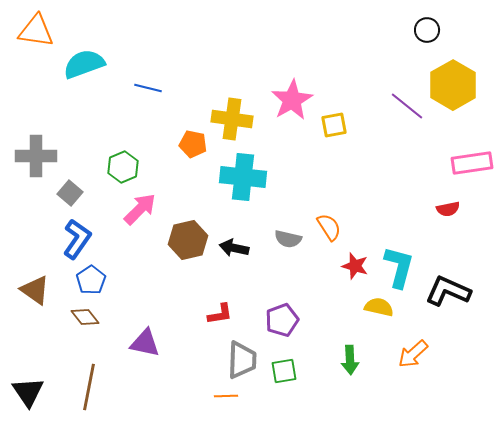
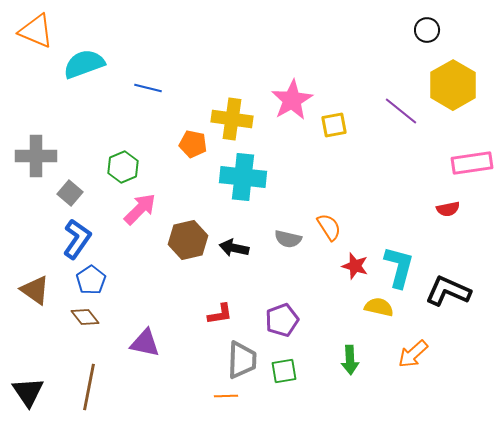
orange triangle: rotated 15 degrees clockwise
purple line: moved 6 px left, 5 px down
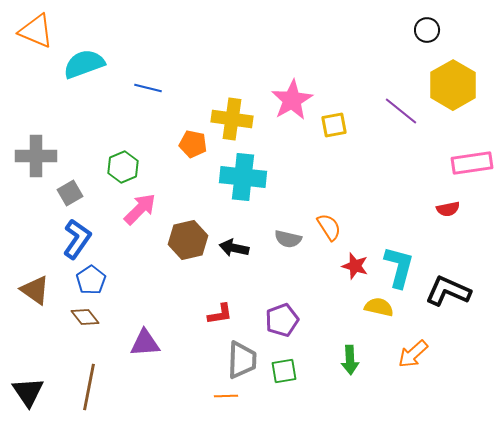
gray square: rotated 20 degrees clockwise
purple triangle: rotated 16 degrees counterclockwise
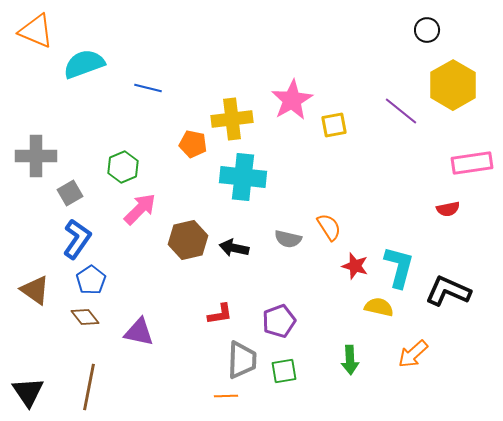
yellow cross: rotated 15 degrees counterclockwise
purple pentagon: moved 3 px left, 1 px down
purple triangle: moved 6 px left, 11 px up; rotated 16 degrees clockwise
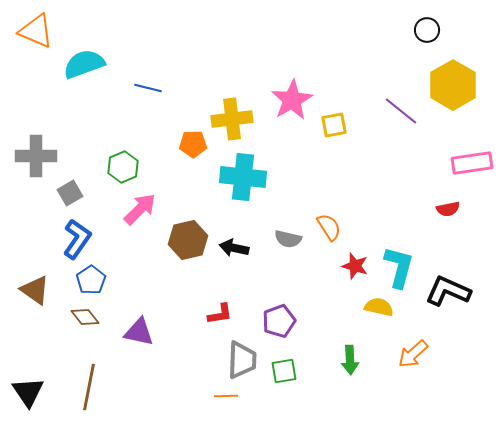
orange pentagon: rotated 12 degrees counterclockwise
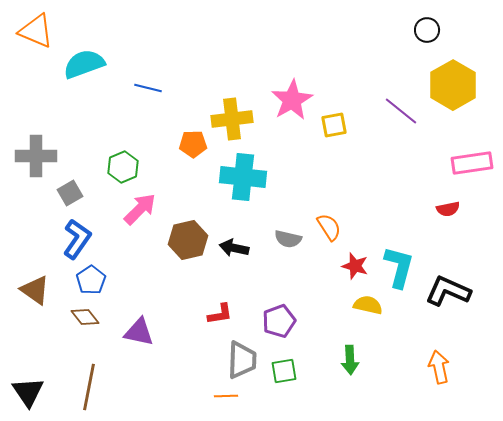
yellow semicircle: moved 11 px left, 2 px up
orange arrow: moved 26 px right, 13 px down; rotated 120 degrees clockwise
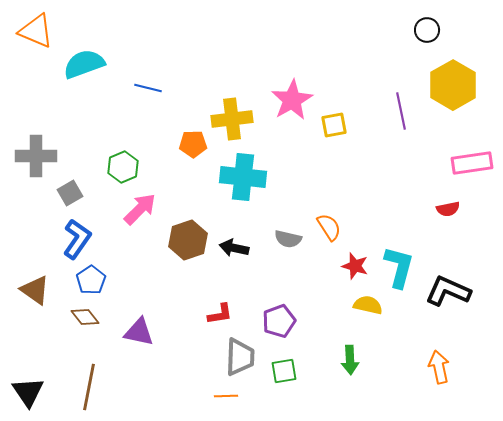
purple line: rotated 39 degrees clockwise
brown hexagon: rotated 6 degrees counterclockwise
gray trapezoid: moved 2 px left, 3 px up
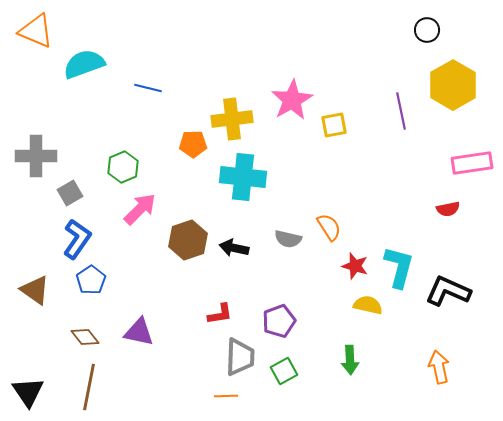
brown diamond: moved 20 px down
green square: rotated 20 degrees counterclockwise
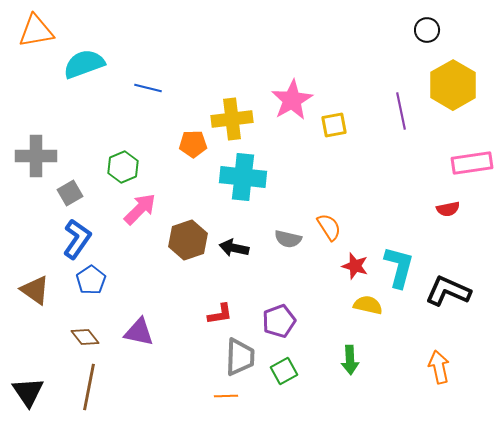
orange triangle: rotated 33 degrees counterclockwise
